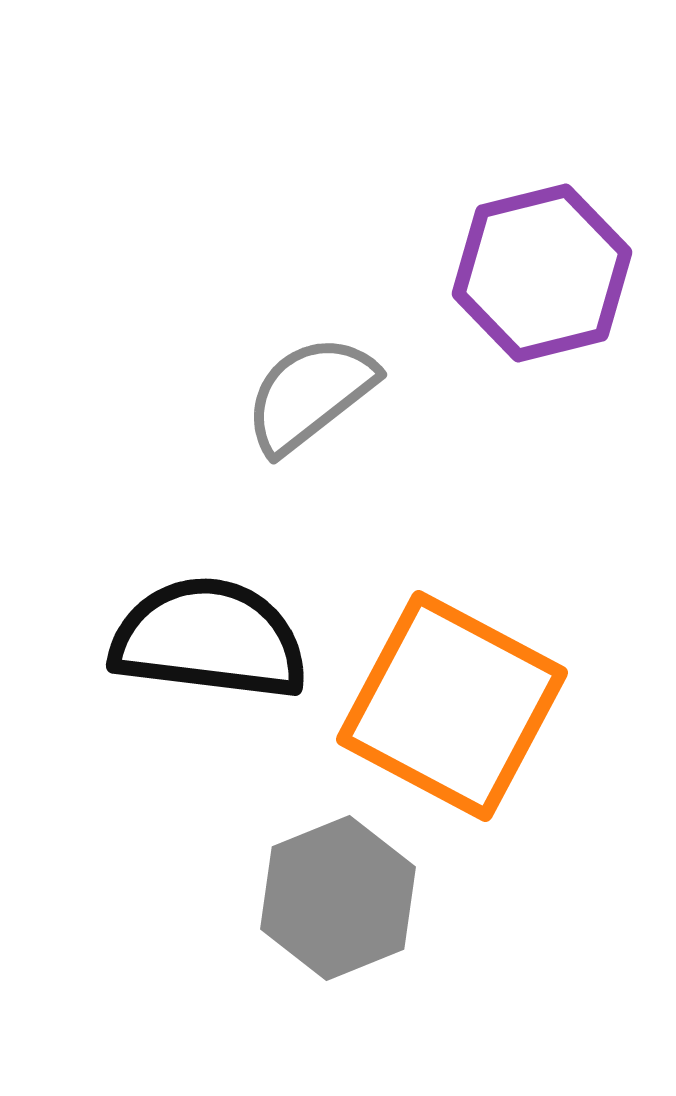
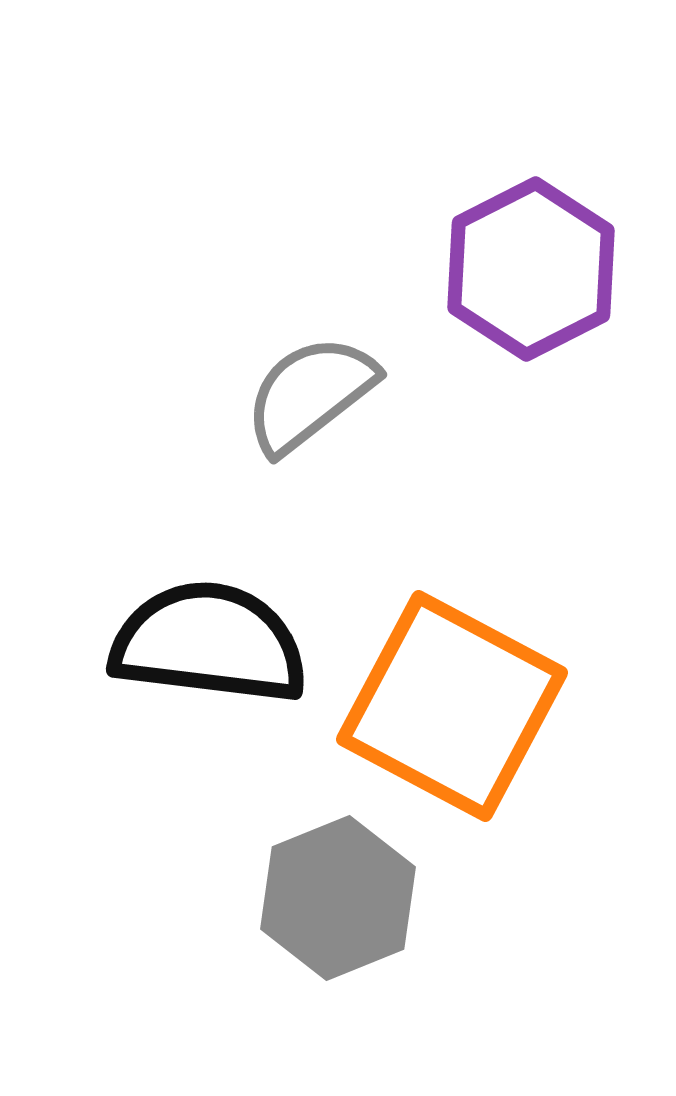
purple hexagon: moved 11 px left, 4 px up; rotated 13 degrees counterclockwise
black semicircle: moved 4 px down
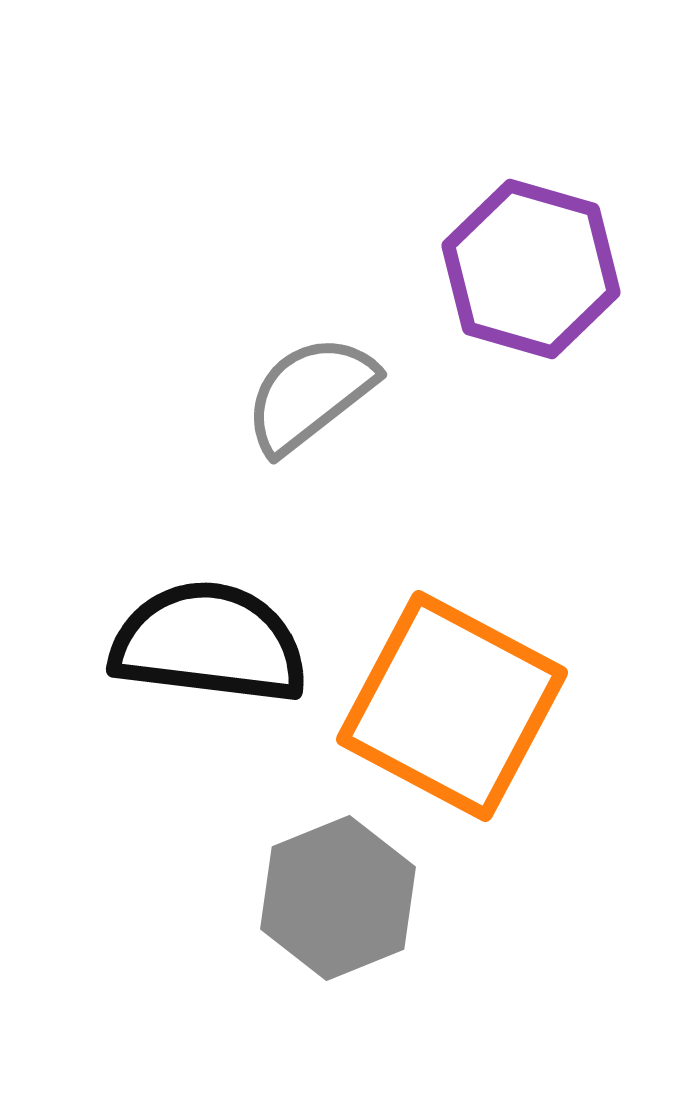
purple hexagon: rotated 17 degrees counterclockwise
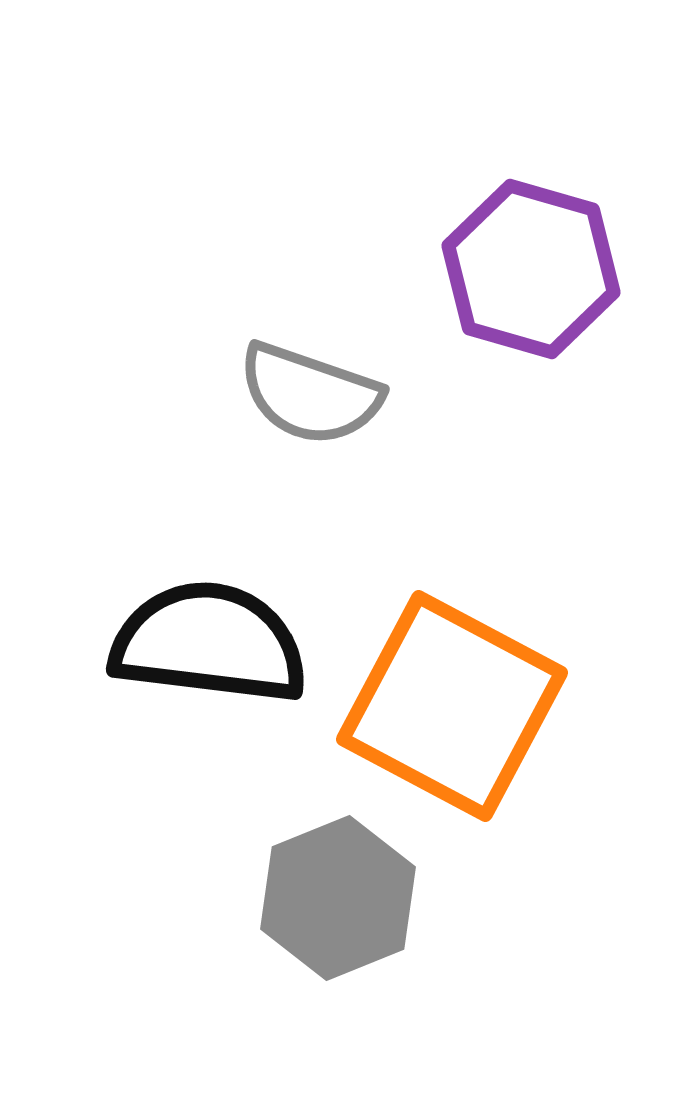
gray semicircle: rotated 123 degrees counterclockwise
